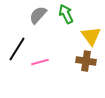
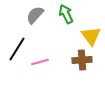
gray semicircle: moved 3 px left
brown cross: moved 4 px left, 1 px up; rotated 12 degrees counterclockwise
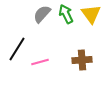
gray semicircle: moved 7 px right, 1 px up
yellow triangle: moved 22 px up
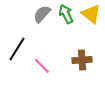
yellow triangle: rotated 15 degrees counterclockwise
pink line: moved 2 px right, 4 px down; rotated 60 degrees clockwise
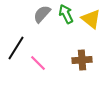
yellow triangle: moved 5 px down
black line: moved 1 px left, 1 px up
pink line: moved 4 px left, 3 px up
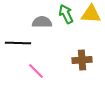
gray semicircle: moved 8 px down; rotated 48 degrees clockwise
yellow triangle: moved 5 px up; rotated 35 degrees counterclockwise
black line: moved 2 px right, 5 px up; rotated 60 degrees clockwise
pink line: moved 2 px left, 8 px down
